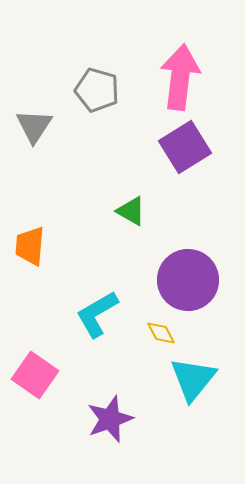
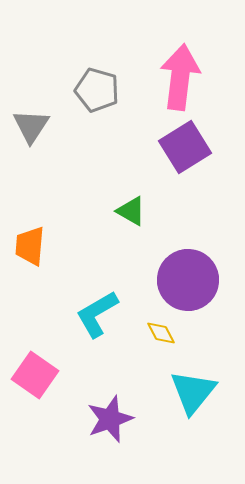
gray triangle: moved 3 px left
cyan triangle: moved 13 px down
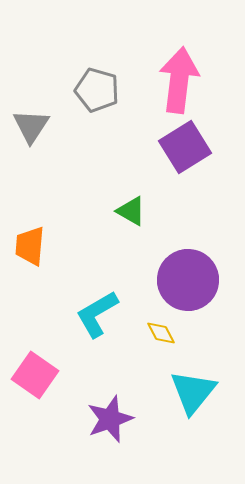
pink arrow: moved 1 px left, 3 px down
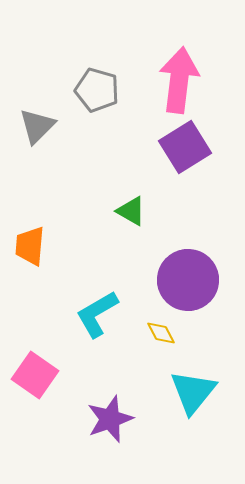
gray triangle: moved 6 px right; rotated 12 degrees clockwise
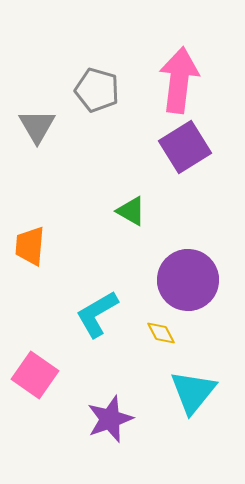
gray triangle: rotated 15 degrees counterclockwise
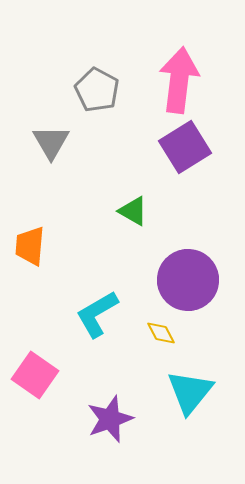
gray pentagon: rotated 12 degrees clockwise
gray triangle: moved 14 px right, 16 px down
green triangle: moved 2 px right
cyan triangle: moved 3 px left
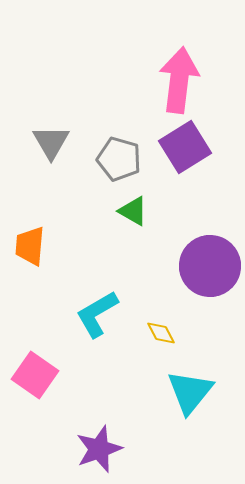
gray pentagon: moved 22 px right, 69 px down; rotated 12 degrees counterclockwise
purple circle: moved 22 px right, 14 px up
purple star: moved 11 px left, 30 px down
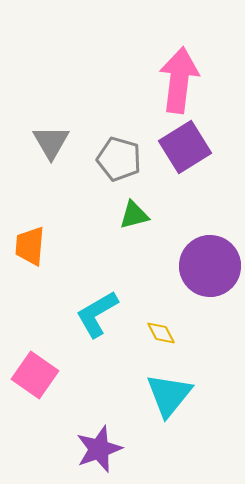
green triangle: moved 1 px right, 4 px down; rotated 44 degrees counterclockwise
cyan triangle: moved 21 px left, 3 px down
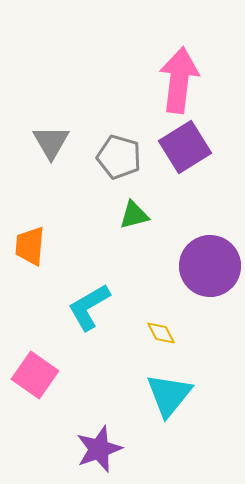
gray pentagon: moved 2 px up
cyan L-shape: moved 8 px left, 7 px up
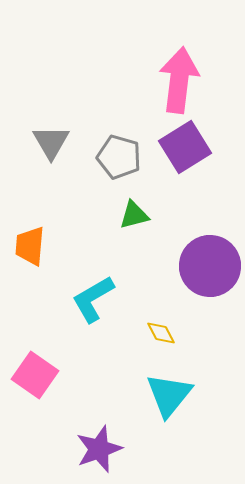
cyan L-shape: moved 4 px right, 8 px up
